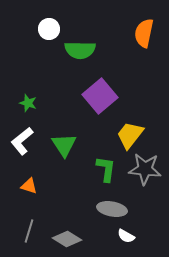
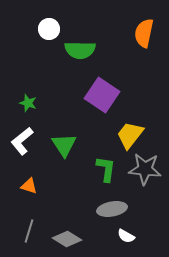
purple square: moved 2 px right, 1 px up; rotated 16 degrees counterclockwise
gray ellipse: rotated 20 degrees counterclockwise
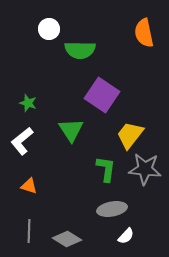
orange semicircle: rotated 24 degrees counterclockwise
green triangle: moved 7 px right, 15 px up
gray line: rotated 15 degrees counterclockwise
white semicircle: rotated 78 degrees counterclockwise
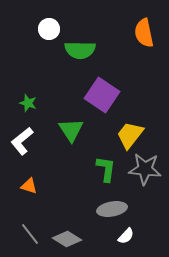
gray line: moved 1 px right, 3 px down; rotated 40 degrees counterclockwise
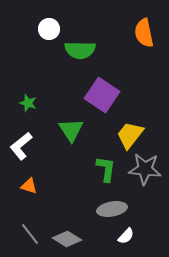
white L-shape: moved 1 px left, 5 px down
